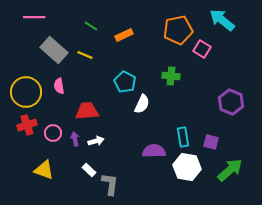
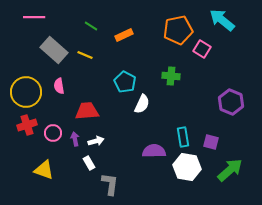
white rectangle: moved 7 px up; rotated 16 degrees clockwise
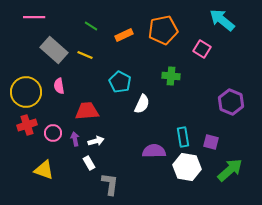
orange pentagon: moved 15 px left
cyan pentagon: moved 5 px left
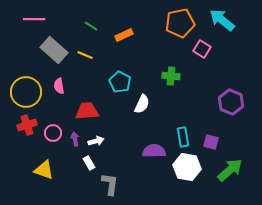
pink line: moved 2 px down
orange pentagon: moved 17 px right, 7 px up
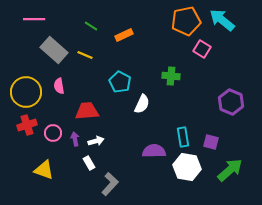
orange pentagon: moved 6 px right, 2 px up
gray L-shape: rotated 35 degrees clockwise
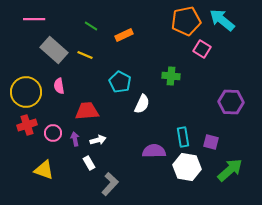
purple hexagon: rotated 20 degrees counterclockwise
white arrow: moved 2 px right, 1 px up
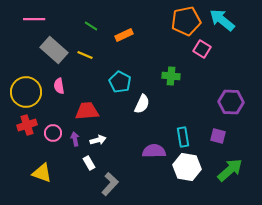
purple square: moved 7 px right, 6 px up
yellow triangle: moved 2 px left, 3 px down
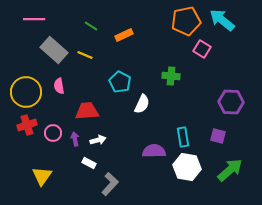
white rectangle: rotated 32 degrees counterclockwise
yellow triangle: moved 3 px down; rotated 45 degrees clockwise
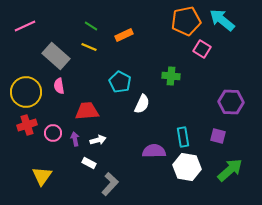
pink line: moved 9 px left, 7 px down; rotated 25 degrees counterclockwise
gray rectangle: moved 2 px right, 6 px down
yellow line: moved 4 px right, 8 px up
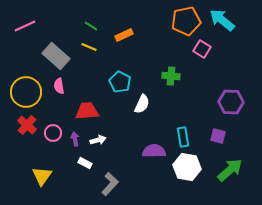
red cross: rotated 30 degrees counterclockwise
white rectangle: moved 4 px left
